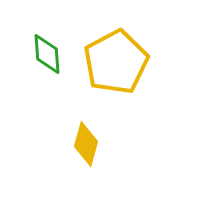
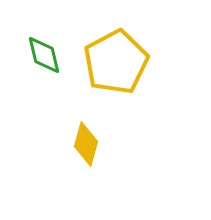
green diamond: moved 3 px left, 1 px down; rotated 9 degrees counterclockwise
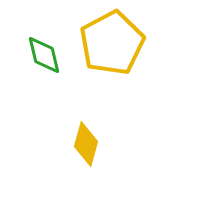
yellow pentagon: moved 4 px left, 19 px up
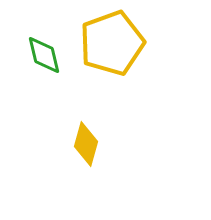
yellow pentagon: rotated 8 degrees clockwise
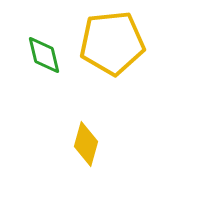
yellow pentagon: rotated 14 degrees clockwise
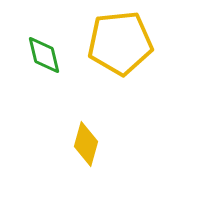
yellow pentagon: moved 8 px right
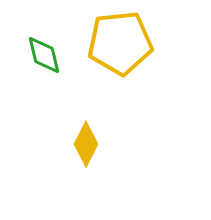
yellow diamond: rotated 12 degrees clockwise
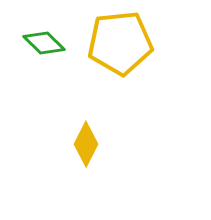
green diamond: moved 12 px up; rotated 33 degrees counterclockwise
